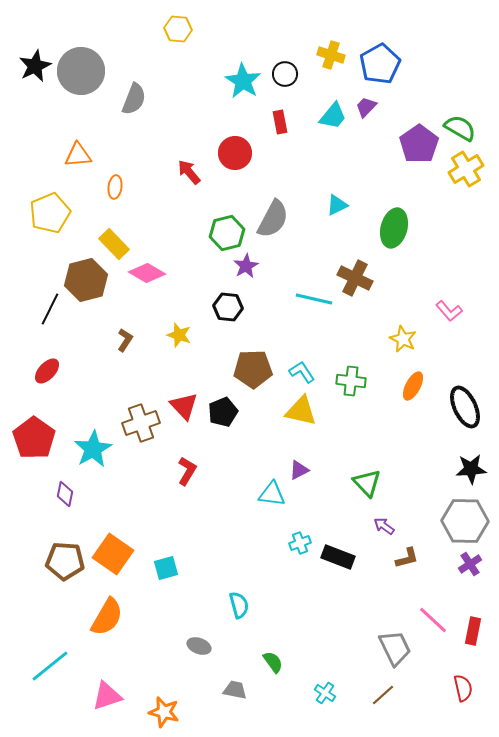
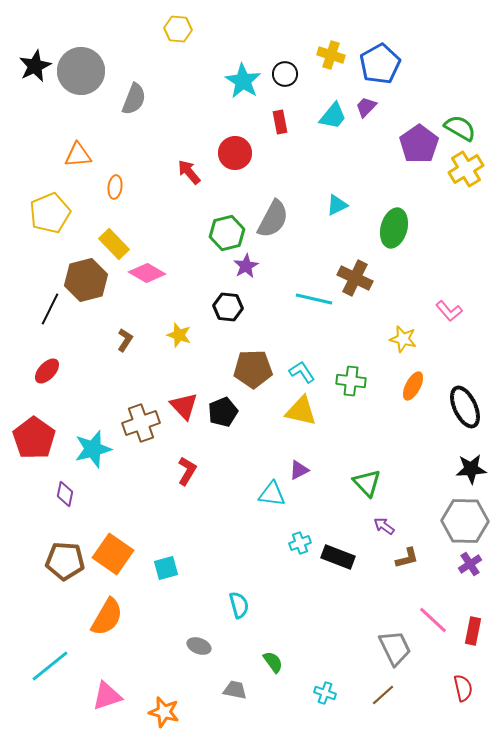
yellow star at (403, 339): rotated 12 degrees counterclockwise
cyan star at (93, 449): rotated 15 degrees clockwise
cyan cross at (325, 693): rotated 15 degrees counterclockwise
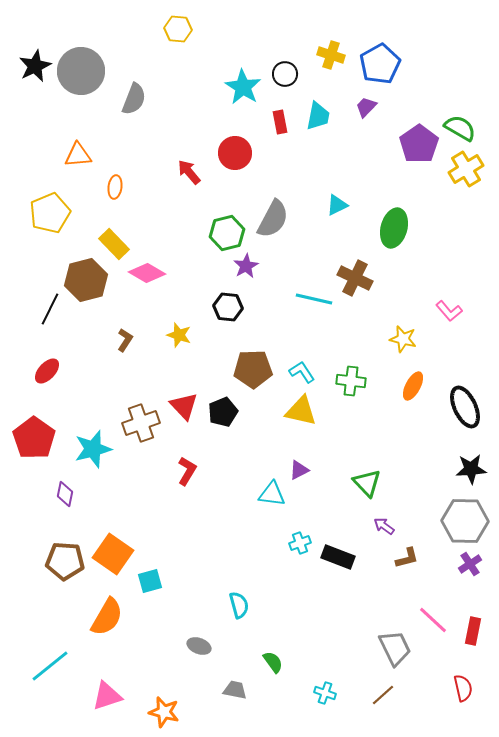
cyan star at (243, 81): moved 6 px down
cyan trapezoid at (333, 116): moved 15 px left; rotated 28 degrees counterclockwise
cyan square at (166, 568): moved 16 px left, 13 px down
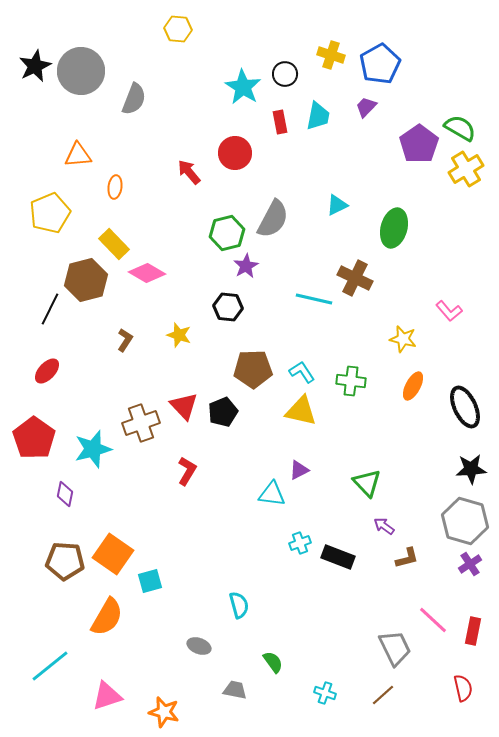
gray hexagon at (465, 521): rotated 15 degrees clockwise
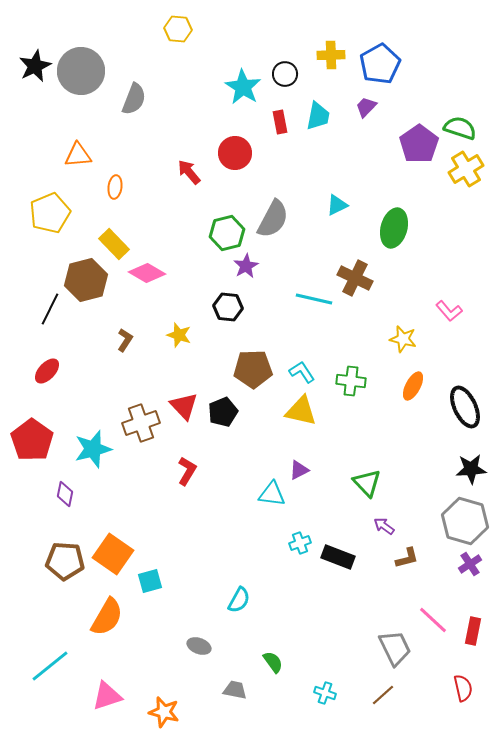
yellow cross at (331, 55): rotated 20 degrees counterclockwise
green semicircle at (460, 128): rotated 12 degrees counterclockwise
red pentagon at (34, 438): moved 2 px left, 2 px down
cyan semicircle at (239, 605): moved 5 px up; rotated 44 degrees clockwise
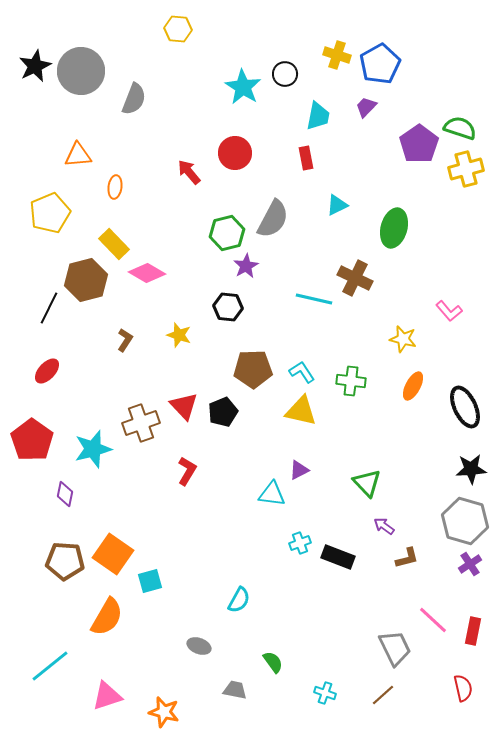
yellow cross at (331, 55): moved 6 px right; rotated 20 degrees clockwise
red rectangle at (280, 122): moved 26 px right, 36 px down
yellow cross at (466, 169): rotated 16 degrees clockwise
black line at (50, 309): moved 1 px left, 1 px up
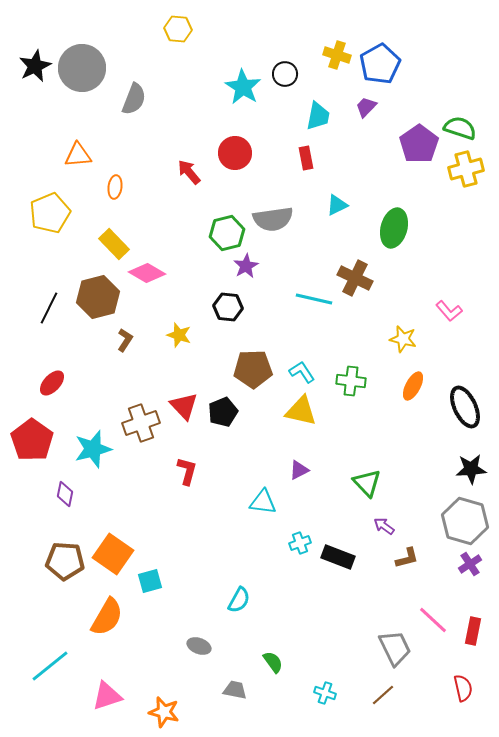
gray circle at (81, 71): moved 1 px right, 3 px up
gray semicircle at (273, 219): rotated 54 degrees clockwise
brown hexagon at (86, 280): moved 12 px right, 17 px down
red ellipse at (47, 371): moved 5 px right, 12 px down
red L-shape at (187, 471): rotated 16 degrees counterclockwise
cyan triangle at (272, 494): moved 9 px left, 8 px down
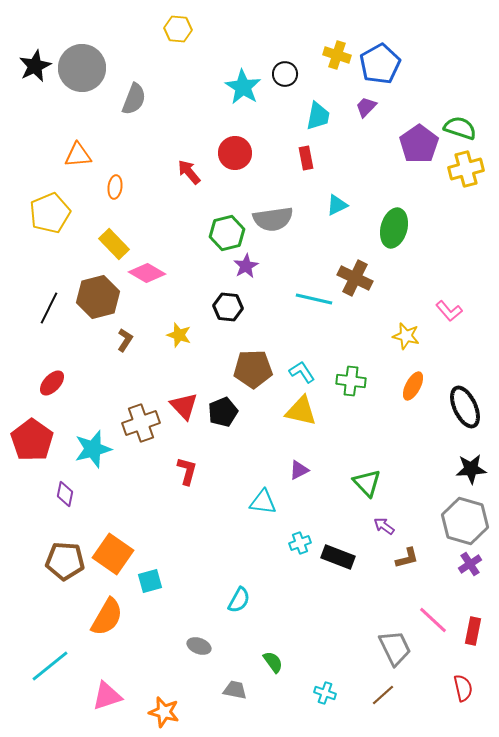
yellow star at (403, 339): moved 3 px right, 3 px up
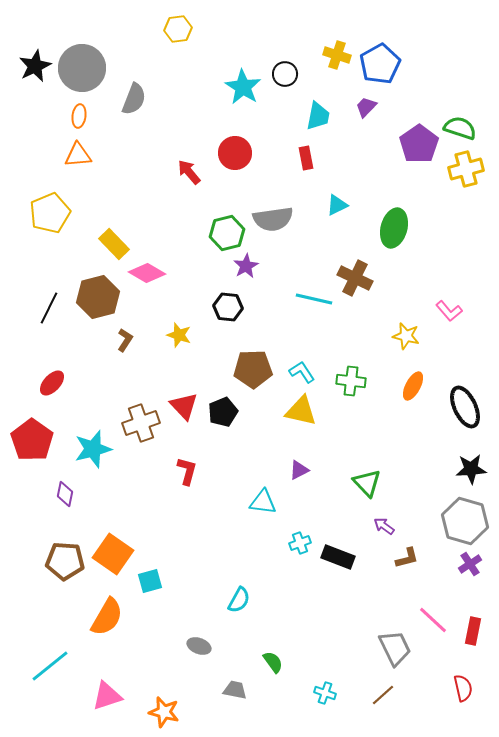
yellow hexagon at (178, 29): rotated 12 degrees counterclockwise
orange ellipse at (115, 187): moved 36 px left, 71 px up
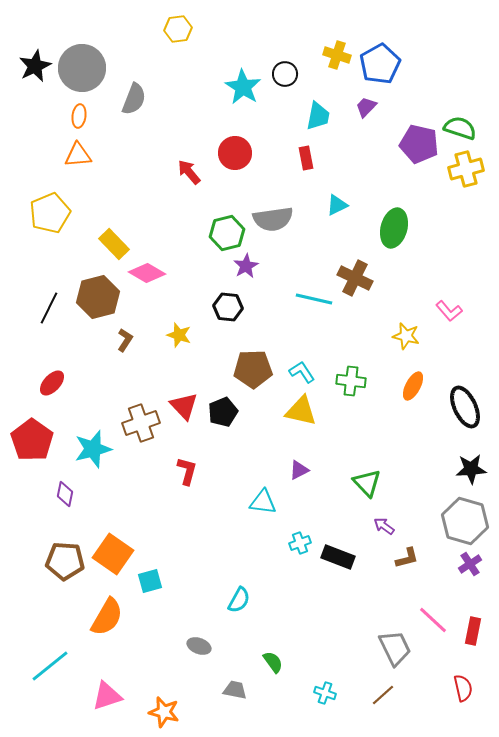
purple pentagon at (419, 144): rotated 24 degrees counterclockwise
